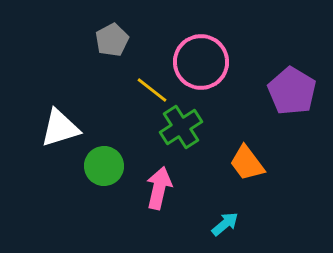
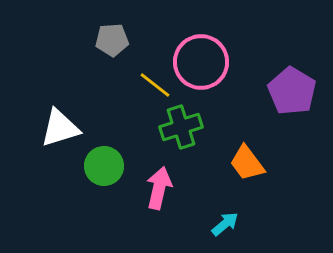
gray pentagon: rotated 24 degrees clockwise
yellow line: moved 3 px right, 5 px up
green cross: rotated 15 degrees clockwise
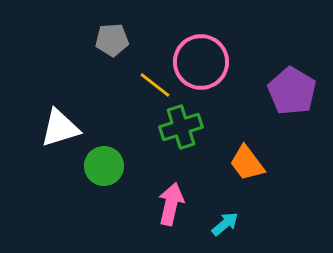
pink arrow: moved 12 px right, 16 px down
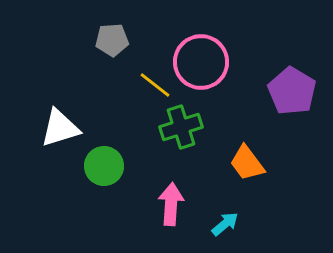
pink arrow: rotated 9 degrees counterclockwise
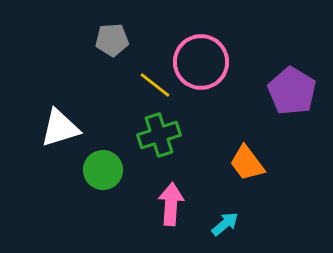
green cross: moved 22 px left, 8 px down
green circle: moved 1 px left, 4 px down
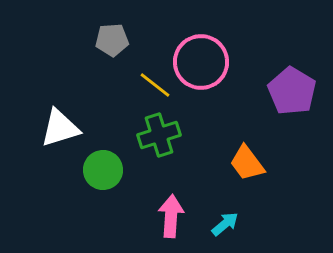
pink arrow: moved 12 px down
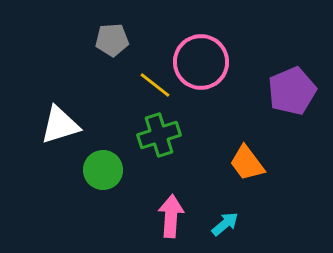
purple pentagon: rotated 18 degrees clockwise
white triangle: moved 3 px up
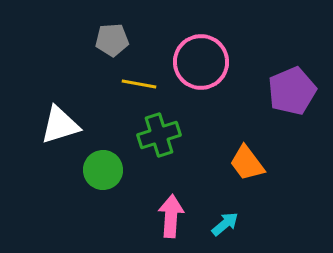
yellow line: moved 16 px left, 1 px up; rotated 28 degrees counterclockwise
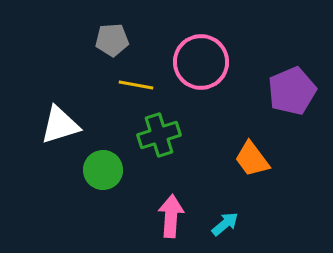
yellow line: moved 3 px left, 1 px down
orange trapezoid: moved 5 px right, 4 px up
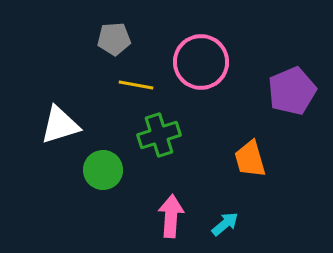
gray pentagon: moved 2 px right, 1 px up
orange trapezoid: moved 2 px left; rotated 21 degrees clockwise
